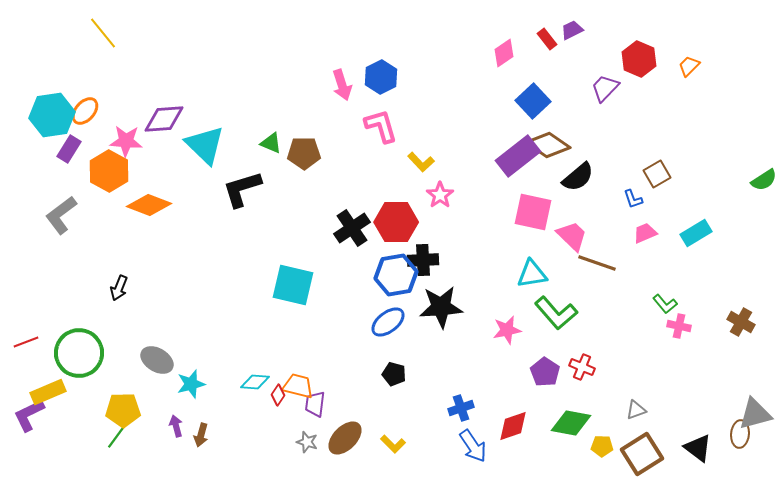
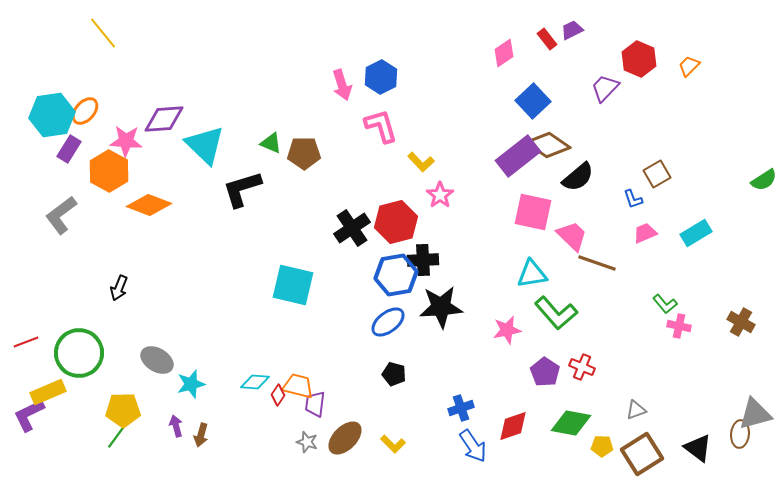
red hexagon at (396, 222): rotated 15 degrees counterclockwise
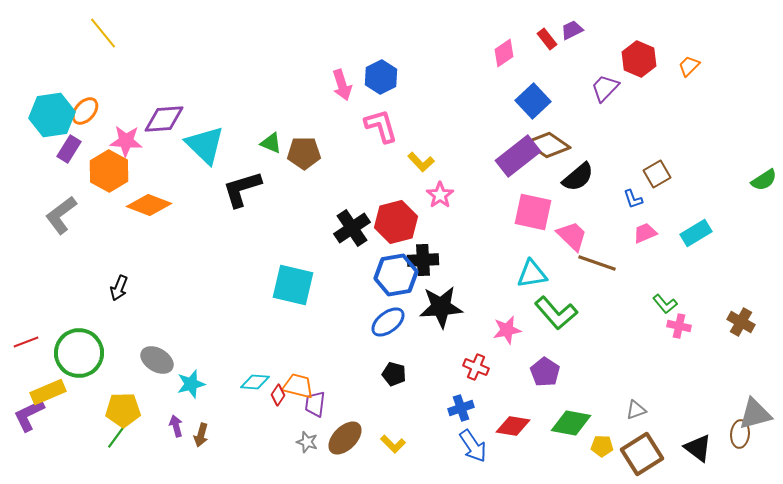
red cross at (582, 367): moved 106 px left
red diamond at (513, 426): rotated 28 degrees clockwise
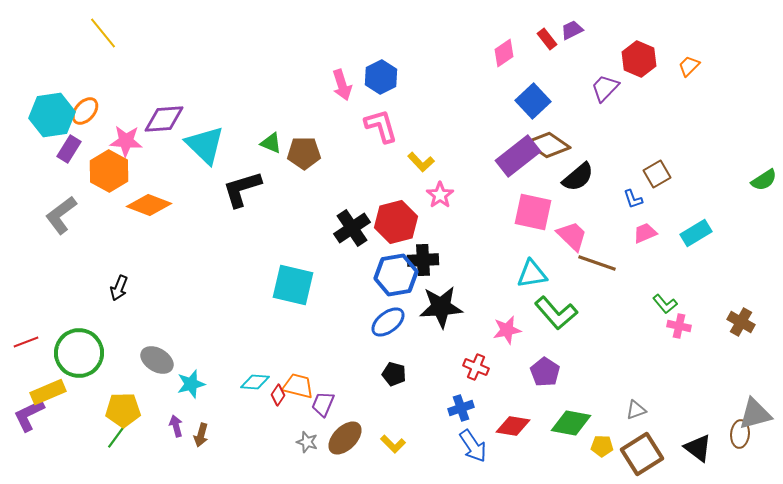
purple trapezoid at (315, 404): moved 8 px right; rotated 16 degrees clockwise
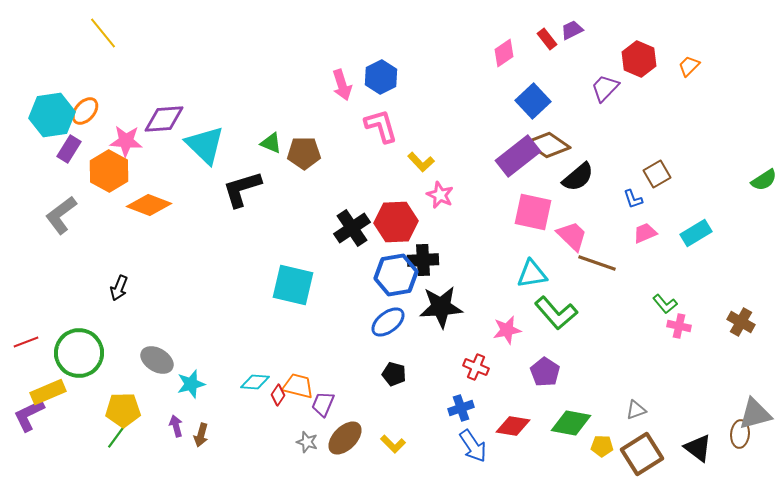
pink star at (440, 195): rotated 12 degrees counterclockwise
red hexagon at (396, 222): rotated 12 degrees clockwise
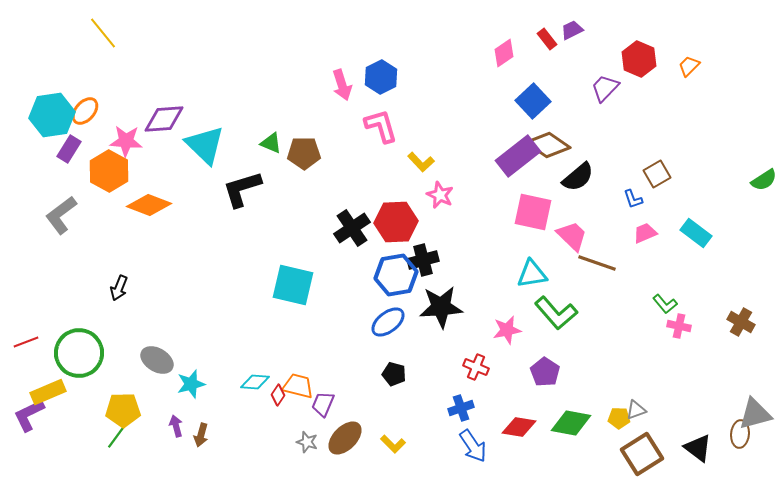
cyan rectangle at (696, 233): rotated 68 degrees clockwise
black cross at (423, 260): rotated 12 degrees counterclockwise
red diamond at (513, 426): moved 6 px right, 1 px down
yellow pentagon at (602, 446): moved 17 px right, 28 px up
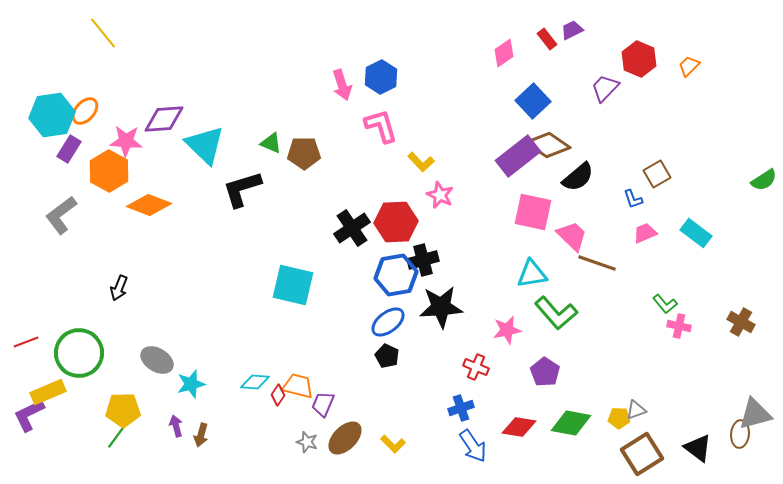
black pentagon at (394, 374): moved 7 px left, 18 px up; rotated 10 degrees clockwise
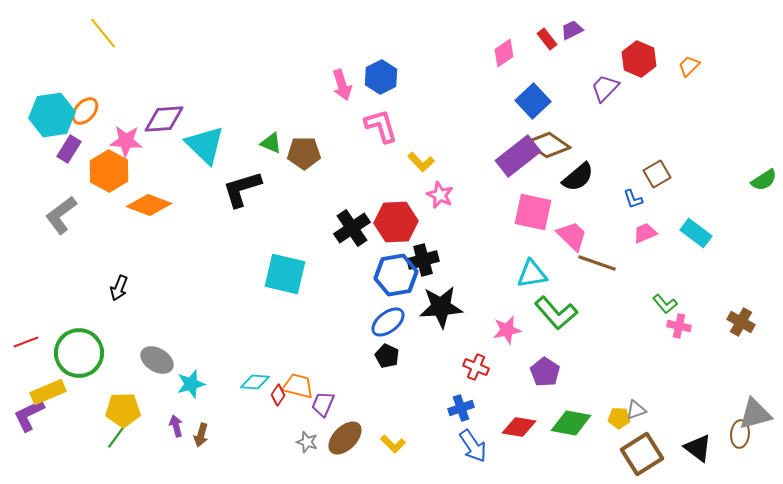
cyan square at (293, 285): moved 8 px left, 11 px up
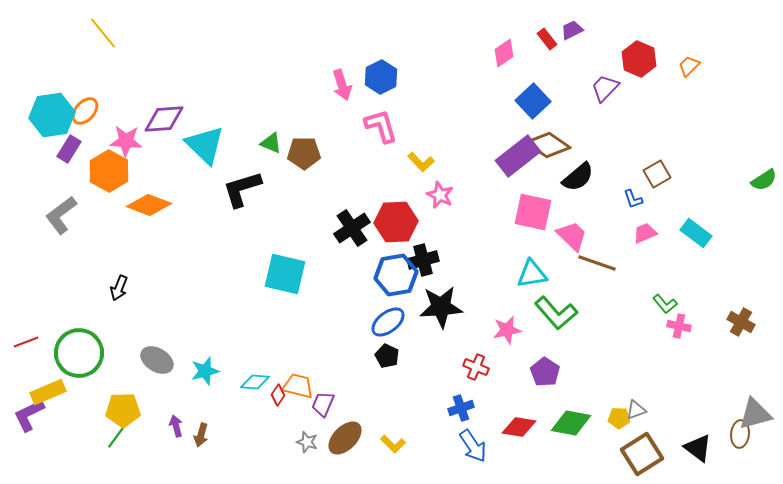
cyan star at (191, 384): moved 14 px right, 13 px up
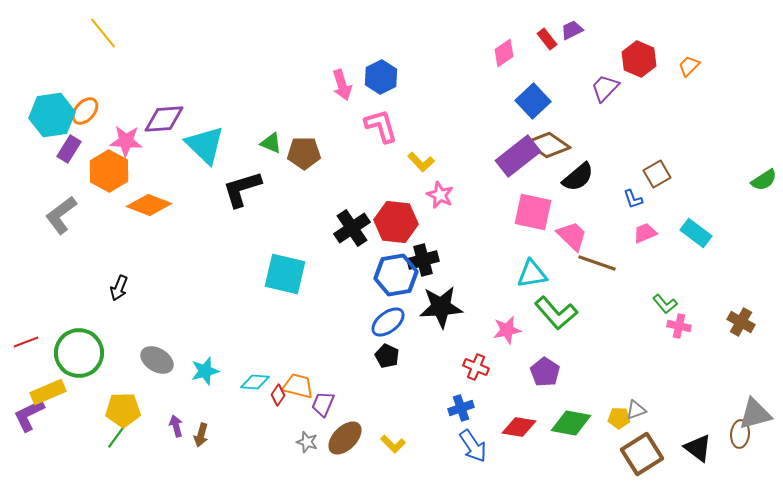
red hexagon at (396, 222): rotated 9 degrees clockwise
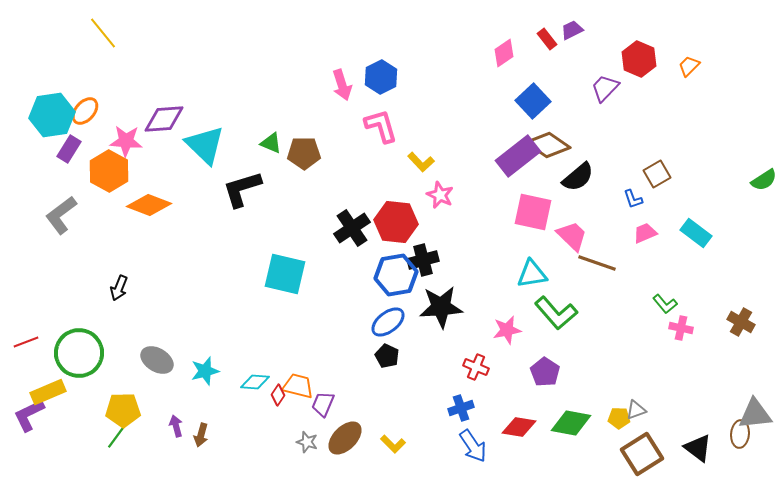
pink cross at (679, 326): moved 2 px right, 2 px down
gray triangle at (755, 414): rotated 9 degrees clockwise
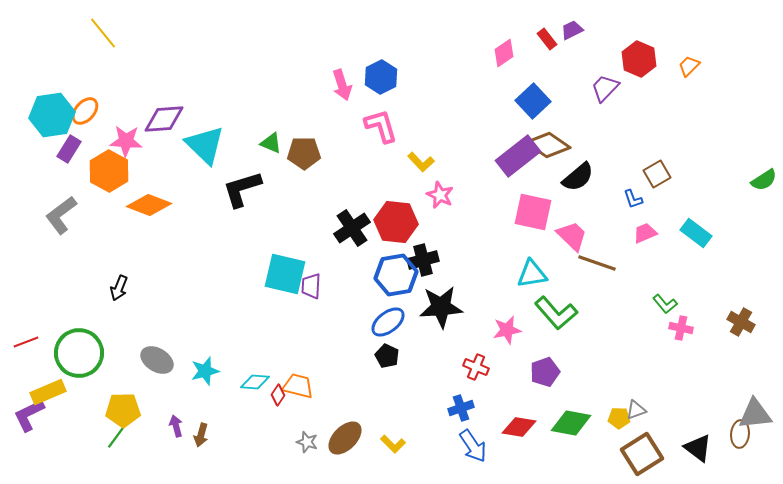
purple pentagon at (545, 372): rotated 20 degrees clockwise
purple trapezoid at (323, 404): moved 12 px left, 118 px up; rotated 20 degrees counterclockwise
